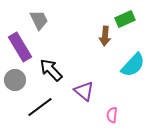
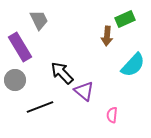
brown arrow: moved 2 px right
black arrow: moved 11 px right, 3 px down
black line: rotated 16 degrees clockwise
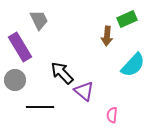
green rectangle: moved 2 px right
black line: rotated 20 degrees clockwise
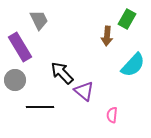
green rectangle: rotated 36 degrees counterclockwise
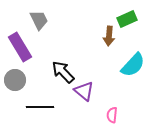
green rectangle: rotated 36 degrees clockwise
brown arrow: moved 2 px right
black arrow: moved 1 px right, 1 px up
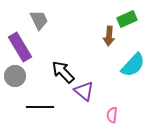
gray circle: moved 4 px up
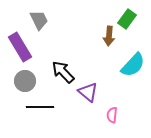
green rectangle: rotated 30 degrees counterclockwise
gray circle: moved 10 px right, 5 px down
purple triangle: moved 4 px right, 1 px down
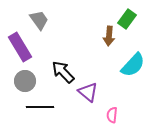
gray trapezoid: rotated 10 degrees counterclockwise
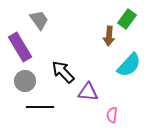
cyan semicircle: moved 4 px left
purple triangle: rotated 35 degrees counterclockwise
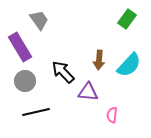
brown arrow: moved 10 px left, 24 px down
black line: moved 4 px left, 5 px down; rotated 12 degrees counterclockwise
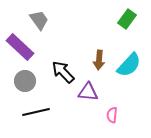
purple rectangle: rotated 16 degrees counterclockwise
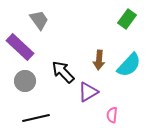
purple triangle: rotated 35 degrees counterclockwise
black line: moved 6 px down
